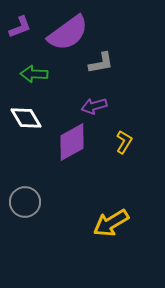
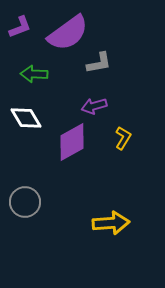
gray L-shape: moved 2 px left
yellow L-shape: moved 1 px left, 4 px up
yellow arrow: rotated 153 degrees counterclockwise
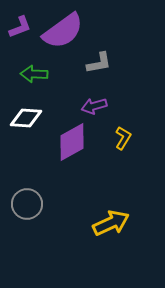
purple semicircle: moved 5 px left, 2 px up
white diamond: rotated 56 degrees counterclockwise
gray circle: moved 2 px right, 2 px down
yellow arrow: rotated 21 degrees counterclockwise
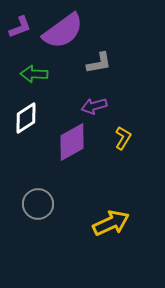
white diamond: rotated 36 degrees counterclockwise
gray circle: moved 11 px right
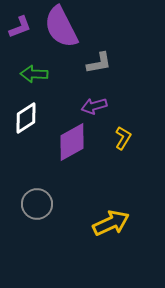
purple semicircle: moved 2 px left, 4 px up; rotated 99 degrees clockwise
gray circle: moved 1 px left
